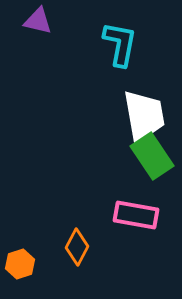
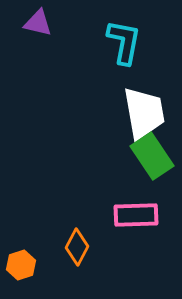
purple triangle: moved 2 px down
cyan L-shape: moved 4 px right, 2 px up
white trapezoid: moved 3 px up
pink rectangle: rotated 12 degrees counterclockwise
orange hexagon: moved 1 px right, 1 px down
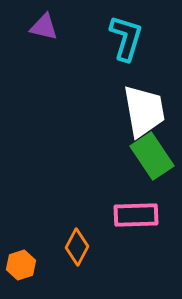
purple triangle: moved 6 px right, 4 px down
cyan L-shape: moved 2 px right, 4 px up; rotated 6 degrees clockwise
white trapezoid: moved 2 px up
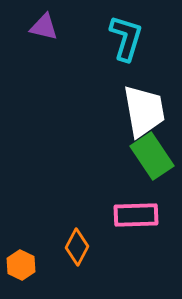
orange hexagon: rotated 16 degrees counterclockwise
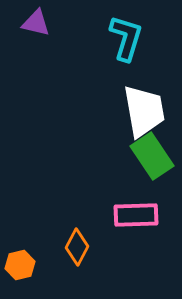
purple triangle: moved 8 px left, 4 px up
orange hexagon: moved 1 px left; rotated 20 degrees clockwise
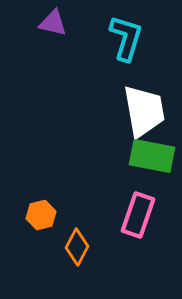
purple triangle: moved 17 px right
green rectangle: rotated 45 degrees counterclockwise
pink rectangle: moved 2 px right; rotated 69 degrees counterclockwise
orange hexagon: moved 21 px right, 50 px up
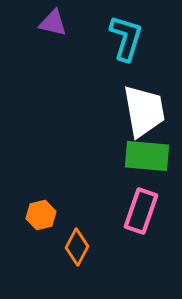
green rectangle: moved 5 px left; rotated 6 degrees counterclockwise
pink rectangle: moved 3 px right, 4 px up
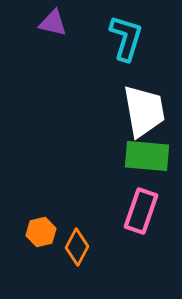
orange hexagon: moved 17 px down
